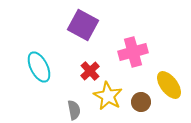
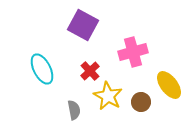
cyan ellipse: moved 3 px right, 2 px down
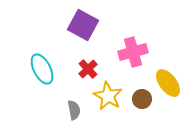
red cross: moved 2 px left, 2 px up
yellow ellipse: moved 1 px left, 2 px up
brown circle: moved 1 px right, 3 px up
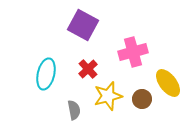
cyan ellipse: moved 4 px right, 5 px down; rotated 40 degrees clockwise
yellow star: rotated 28 degrees clockwise
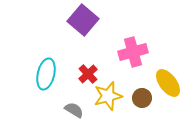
purple square: moved 5 px up; rotated 12 degrees clockwise
red cross: moved 5 px down
brown circle: moved 1 px up
gray semicircle: rotated 48 degrees counterclockwise
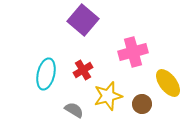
red cross: moved 5 px left, 4 px up; rotated 12 degrees clockwise
brown circle: moved 6 px down
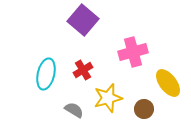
yellow star: moved 2 px down
brown circle: moved 2 px right, 5 px down
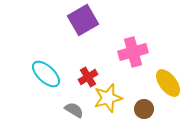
purple square: rotated 20 degrees clockwise
red cross: moved 5 px right, 7 px down
cyan ellipse: rotated 60 degrees counterclockwise
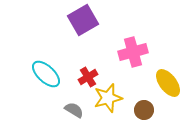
brown circle: moved 1 px down
